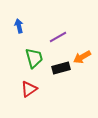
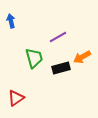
blue arrow: moved 8 px left, 5 px up
red triangle: moved 13 px left, 9 px down
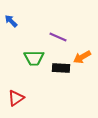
blue arrow: rotated 32 degrees counterclockwise
purple line: rotated 54 degrees clockwise
green trapezoid: rotated 105 degrees clockwise
black rectangle: rotated 18 degrees clockwise
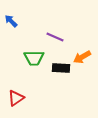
purple line: moved 3 px left
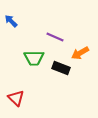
orange arrow: moved 2 px left, 4 px up
black rectangle: rotated 18 degrees clockwise
red triangle: rotated 42 degrees counterclockwise
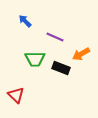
blue arrow: moved 14 px right
orange arrow: moved 1 px right, 1 px down
green trapezoid: moved 1 px right, 1 px down
red triangle: moved 3 px up
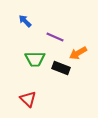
orange arrow: moved 3 px left, 1 px up
red triangle: moved 12 px right, 4 px down
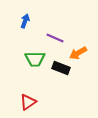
blue arrow: rotated 64 degrees clockwise
purple line: moved 1 px down
red triangle: moved 3 px down; rotated 42 degrees clockwise
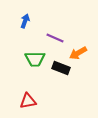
red triangle: moved 1 px up; rotated 24 degrees clockwise
